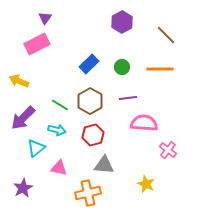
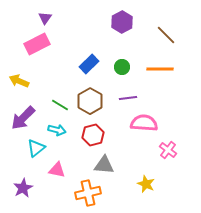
pink triangle: moved 2 px left, 2 px down
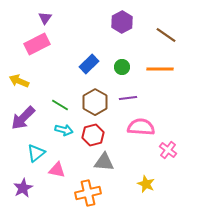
brown line: rotated 10 degrees counterclockwise
brown hexagon: moved 5 px right, 1 px down
pink semicircle: moved 3 px left, 4 px down
cyan arrow: moved 7 px right
cyan triangle: moved 5 px down
gray triangle: moved 3 px up
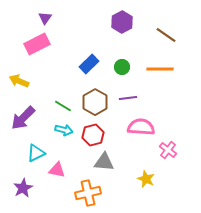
green line: moved 3 px right, 1 px down
cyan triangle: rotated 12 degrees clockwise
yellow star: moved 5 px up
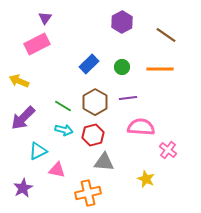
cyan triangle: moved 2 px right, 2 px up
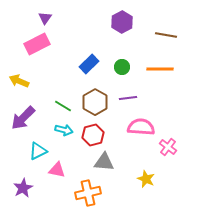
brown line: rotated 25 degrees counterclockwise
pink cross: moved 3 px up
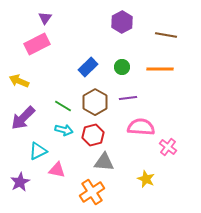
blue rectangle: moved 1 px left, 3 px down
purple star: moved 3 px left, 6 px up
orange cross: moved 4 px right, 1 px up; rotated 20 degrees counterclockwise
